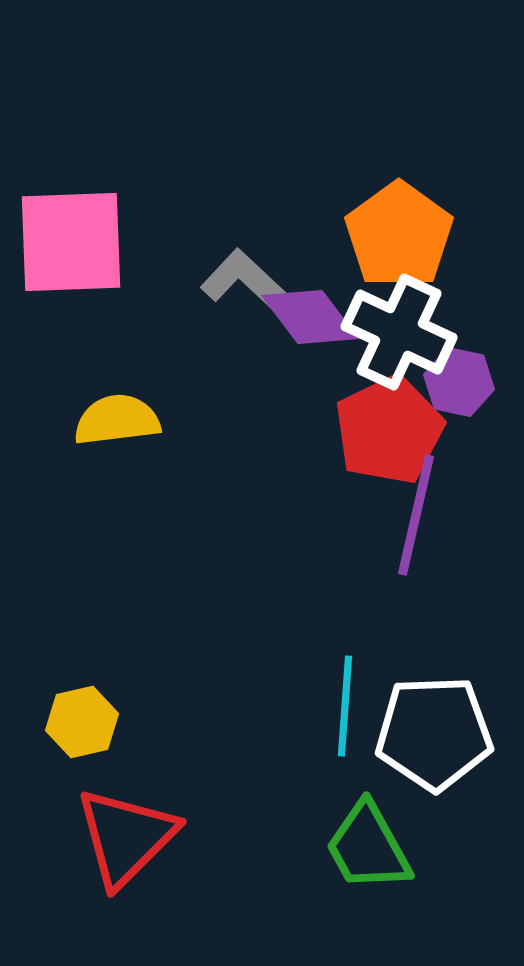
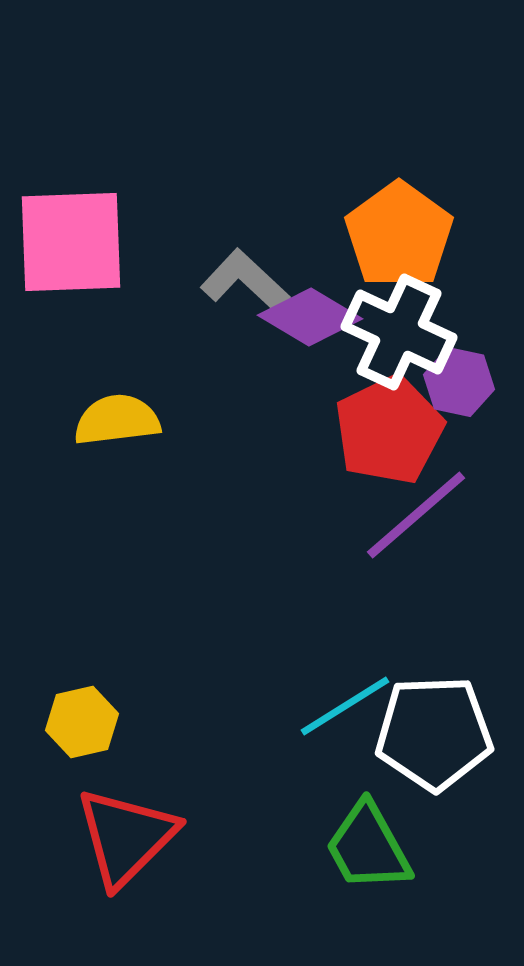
purple diamond: rotated 22 degrees counterclockwise
purple line: rotated 36 degrees clockwise
cyan line: rotated 54 degrees clockwise
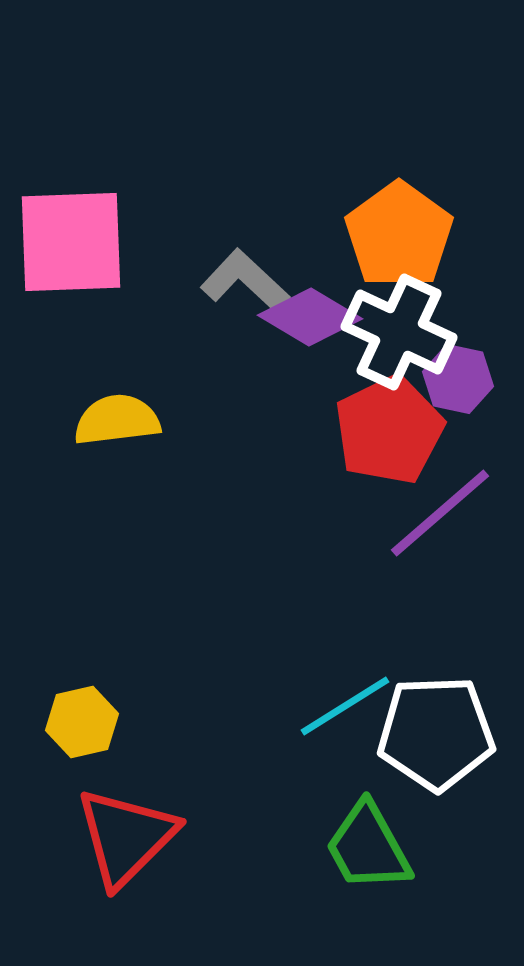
purple hexagon: moved 1 px left, 3 px up
purple line: moved 24 px right, 2 px up
white pentagon: moved 2 px right
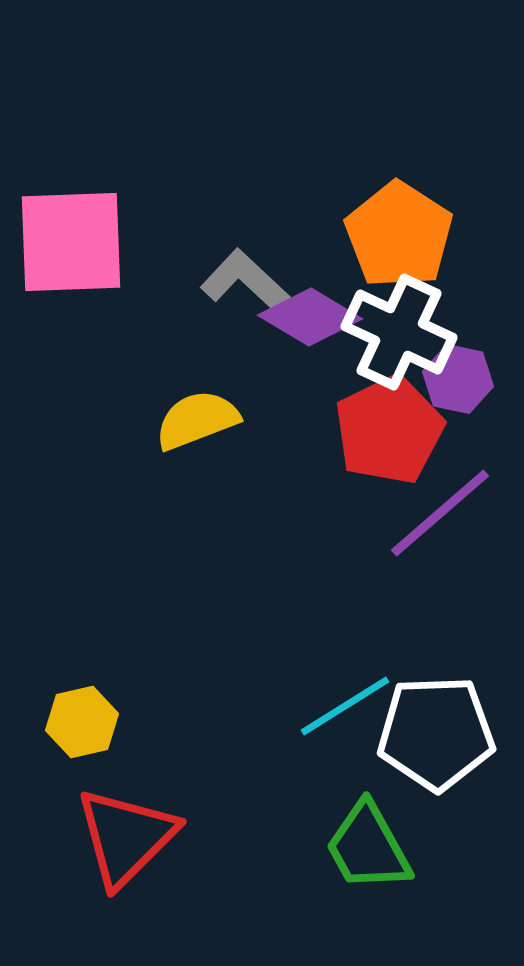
orange pentagon: rotated 3 degrees counterclockwise
yellow semicircle: moved 80 px right; rotated 14 degrees counterclockwise
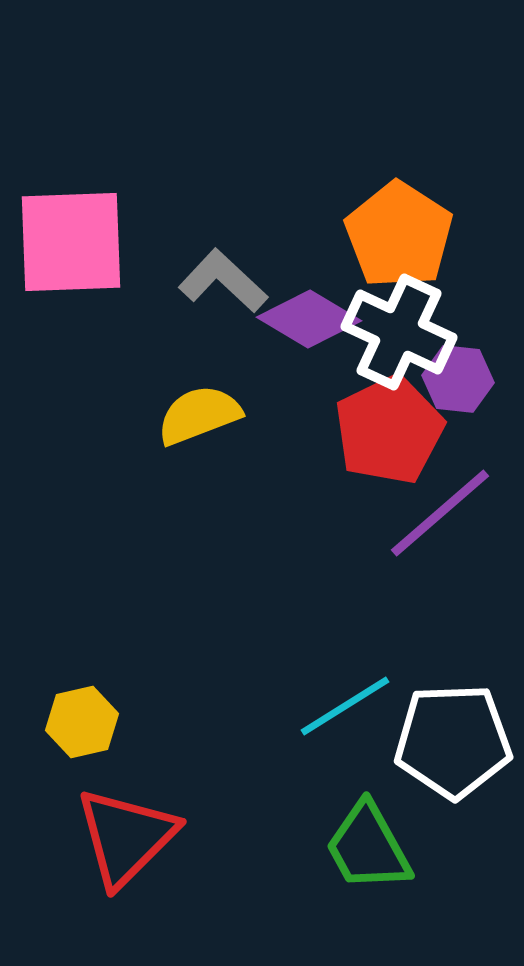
gray L-shape: moved 22 px left
purple diamond: moved 1 px left, 2 px down
purple hexagon: rotated 6 degrees counterclockwise
yellow semicircle: moved 2 px right, 5 px up
white pentagon: moved 17 px right, 8 px down
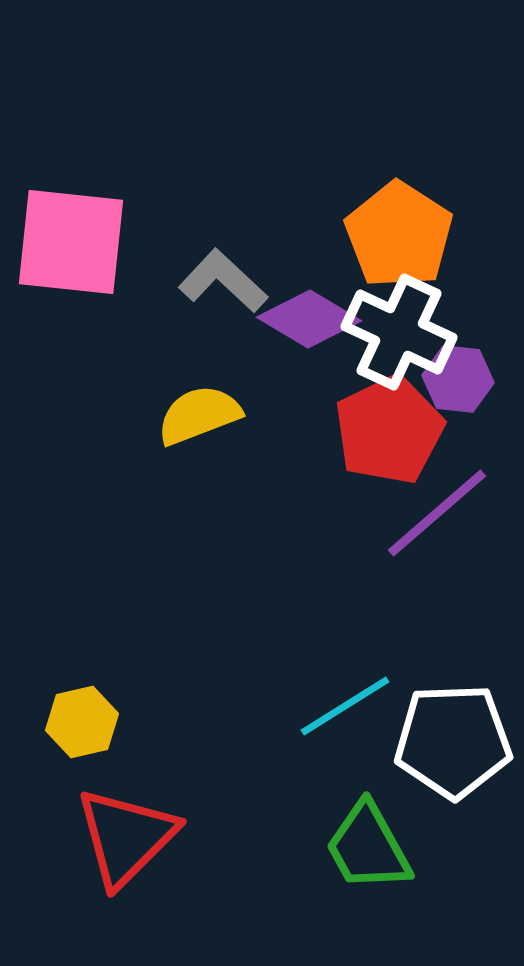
pink square: rotated 8 degrees clockwise
purple line: moved 3 px left
